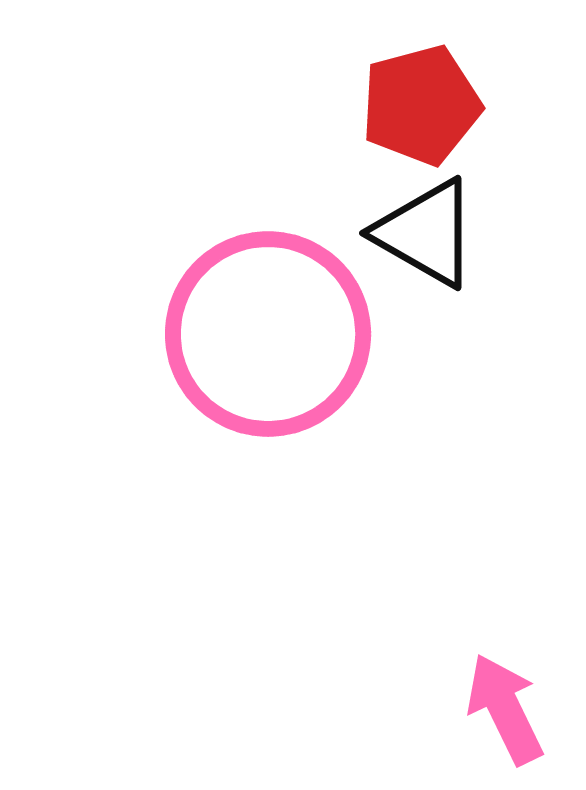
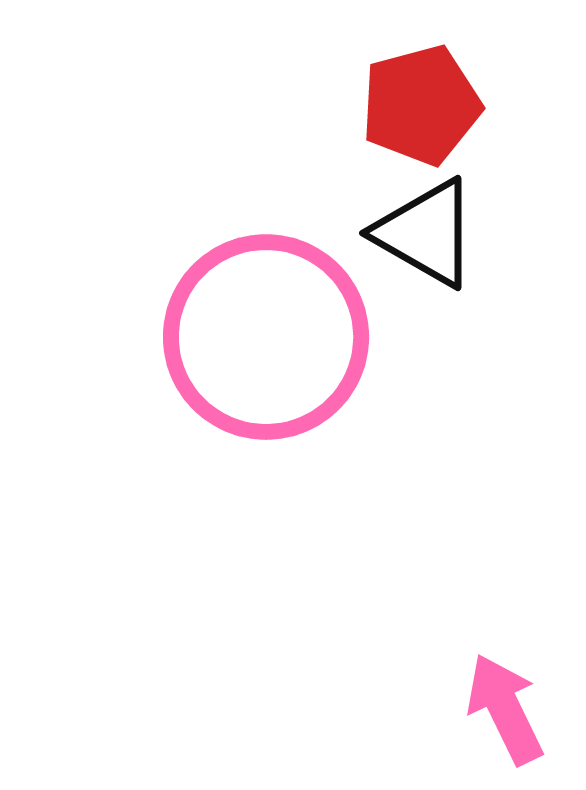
pink circle: moved 2 px left, 3 px down
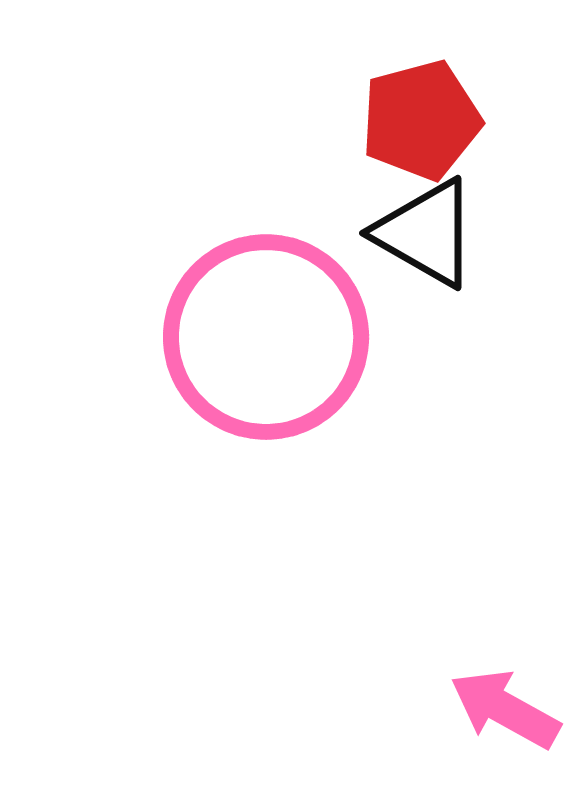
red pentagon: moved 15 px down
pink arrow: rotated 35 degrees counterclockwise
